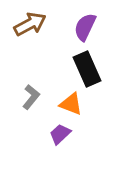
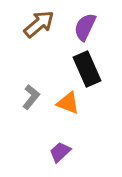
brown arrow: moved 9 px right; rotated 12 degrees counterclockwise
orange triangle: moved 3 px left, 1 px up
purple trapezoid: moved 18 px down
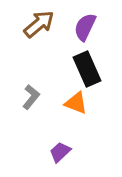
orange triangle: moved 8 px right
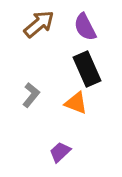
purple semicircle: rotated 52 degrees counterclockwise
gray L-shape: moved 2 px up
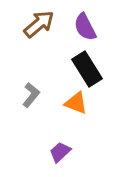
black rectangle: rotated 8 degrees counterclockwise
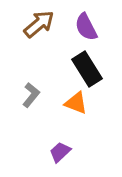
purple semicircle: moved 1 px right
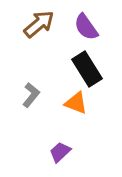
purple semicircle: rotated 8 degrees counterclockwise
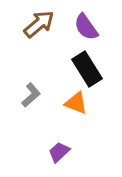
gray L-shape: rotated 10 degrees clockwise
purple trapezoid: moved 1 px left
